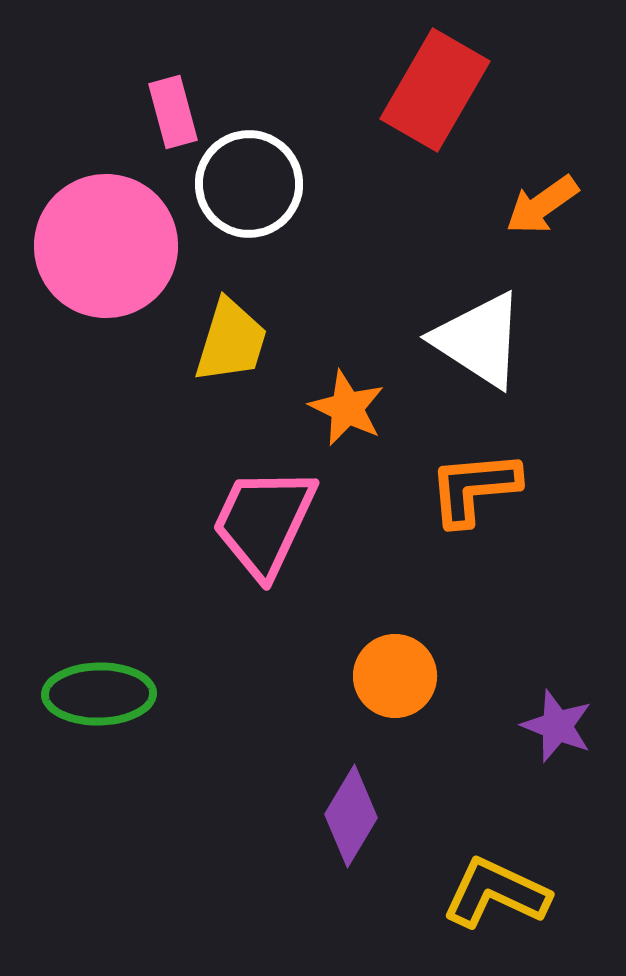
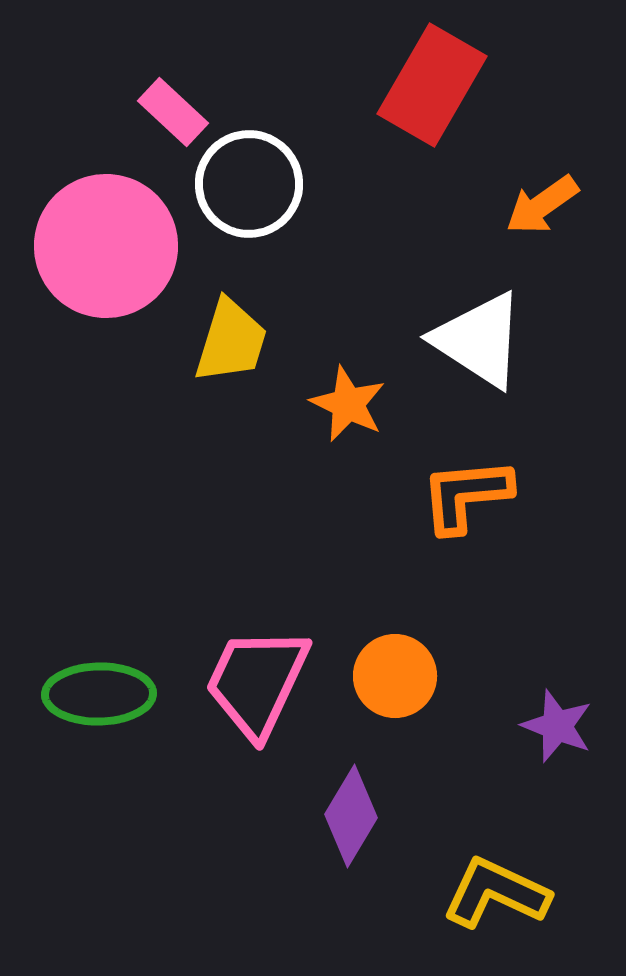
red rectangle: moved 3 px left, 5 px up
pink rectangle: rotated 32 degrees counterclockwise
orange star: moved 1 px right, 4 px up
orange L-shape: moved 8 px left, 7 px down
pink trapezoid: moved 7 px left, 160 px down
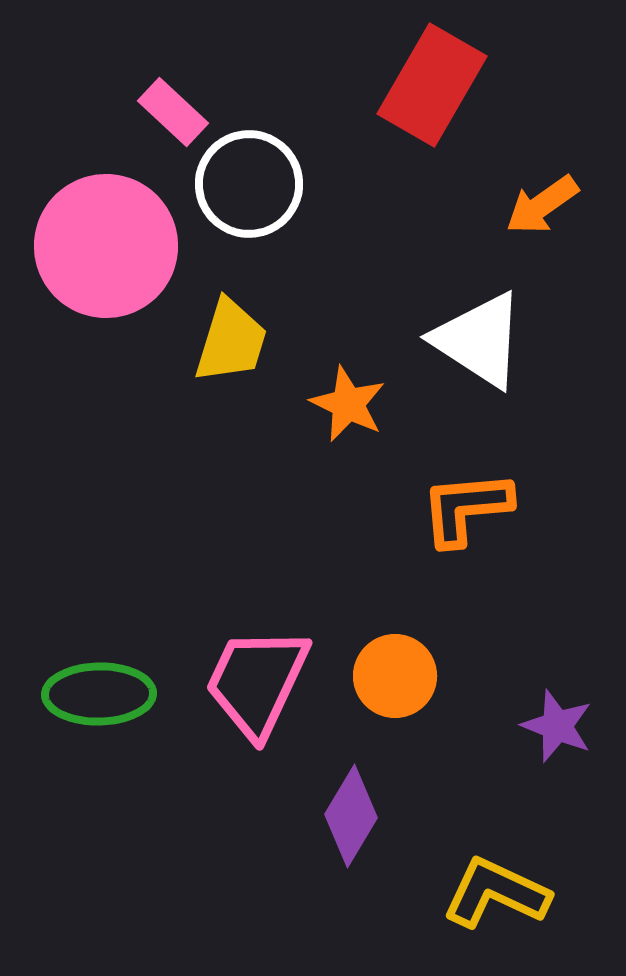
orange L-shape: moved 13 px down
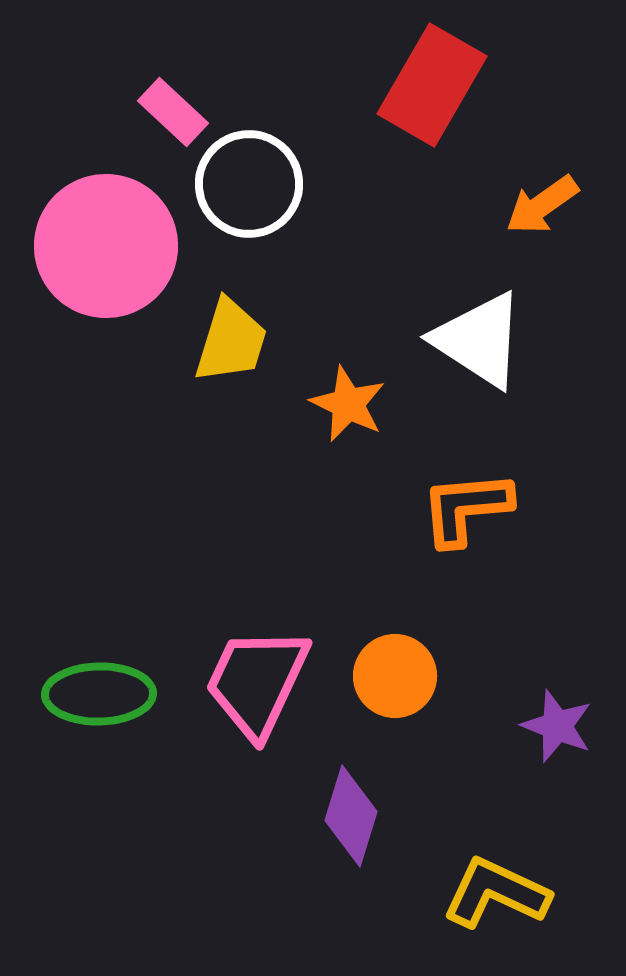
purple diamond: rotated 14 degrees counterclockwise
